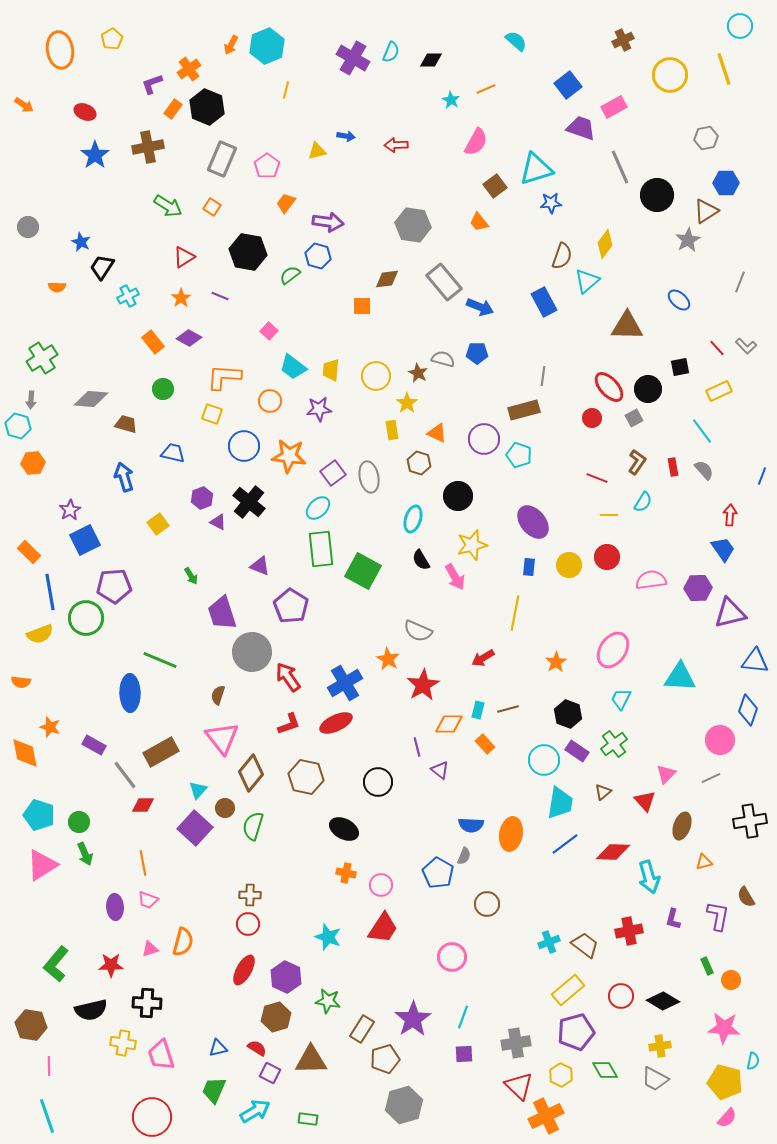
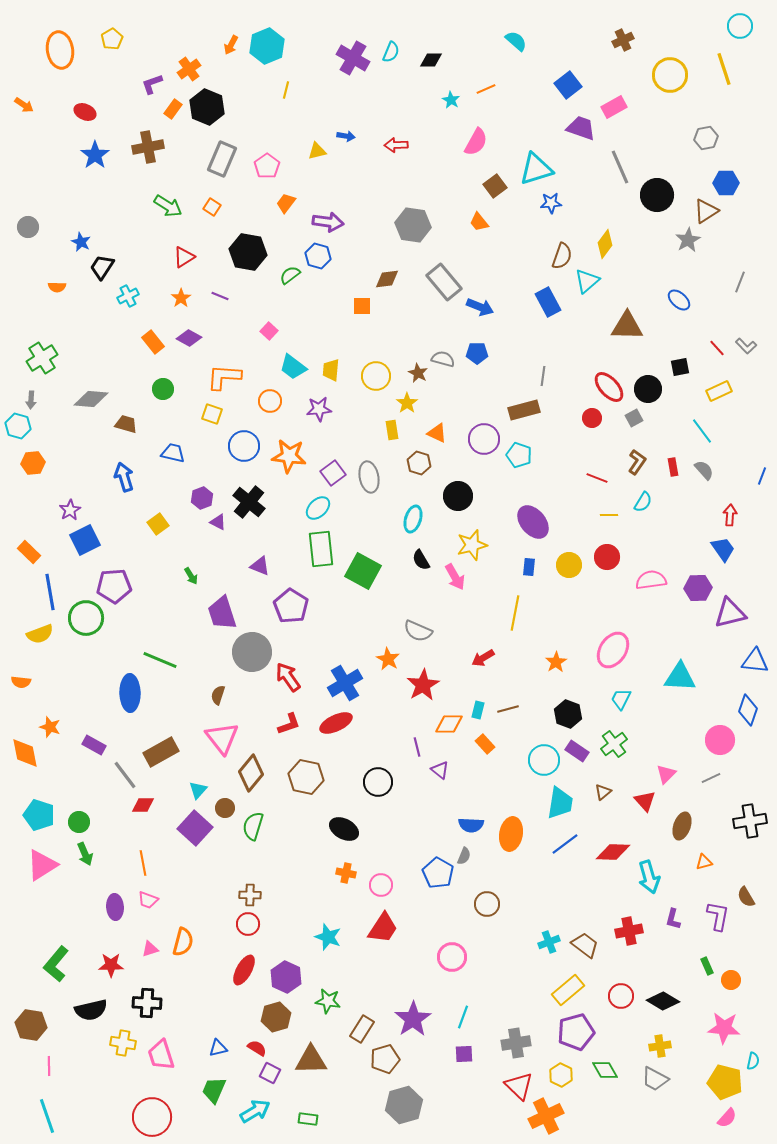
blue rectangle at (544, 302): moved 4 px right
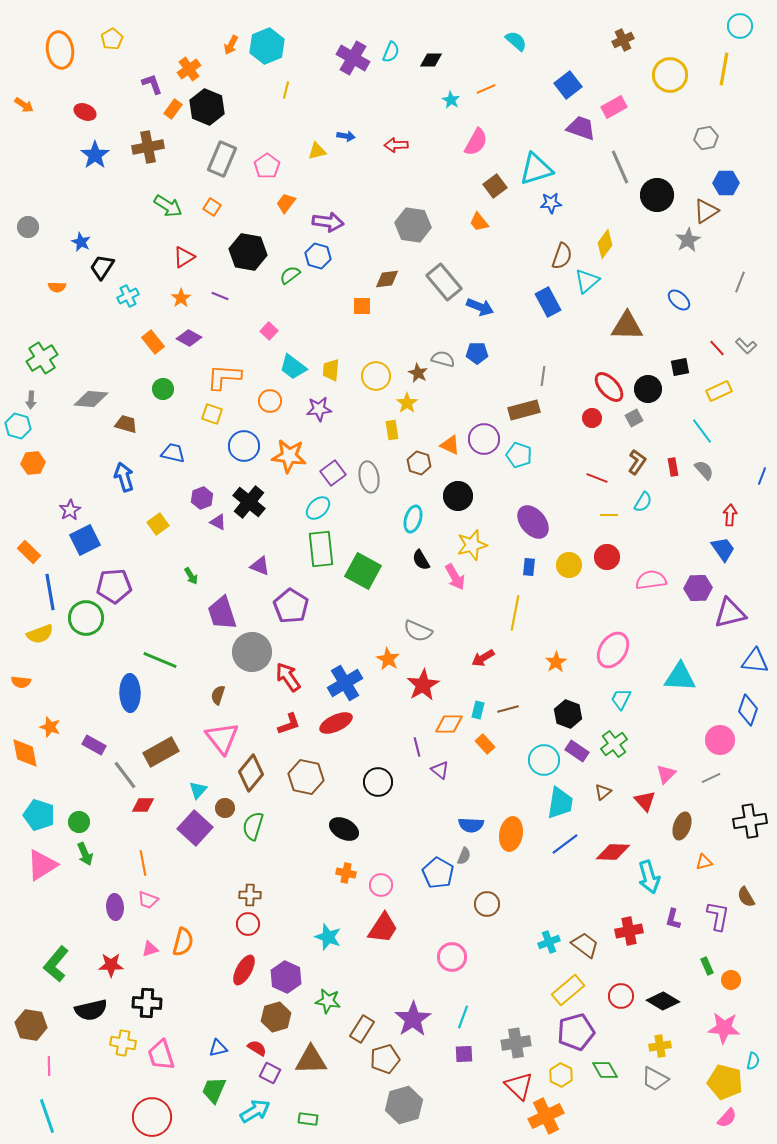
yellow line at (724, 69): rotated 28 degrees clockwise
purple L-shape at (152, 84): rotated 90 degrees clockwise
orange triangle at (437, 433): moved 13 px right, 12 px down
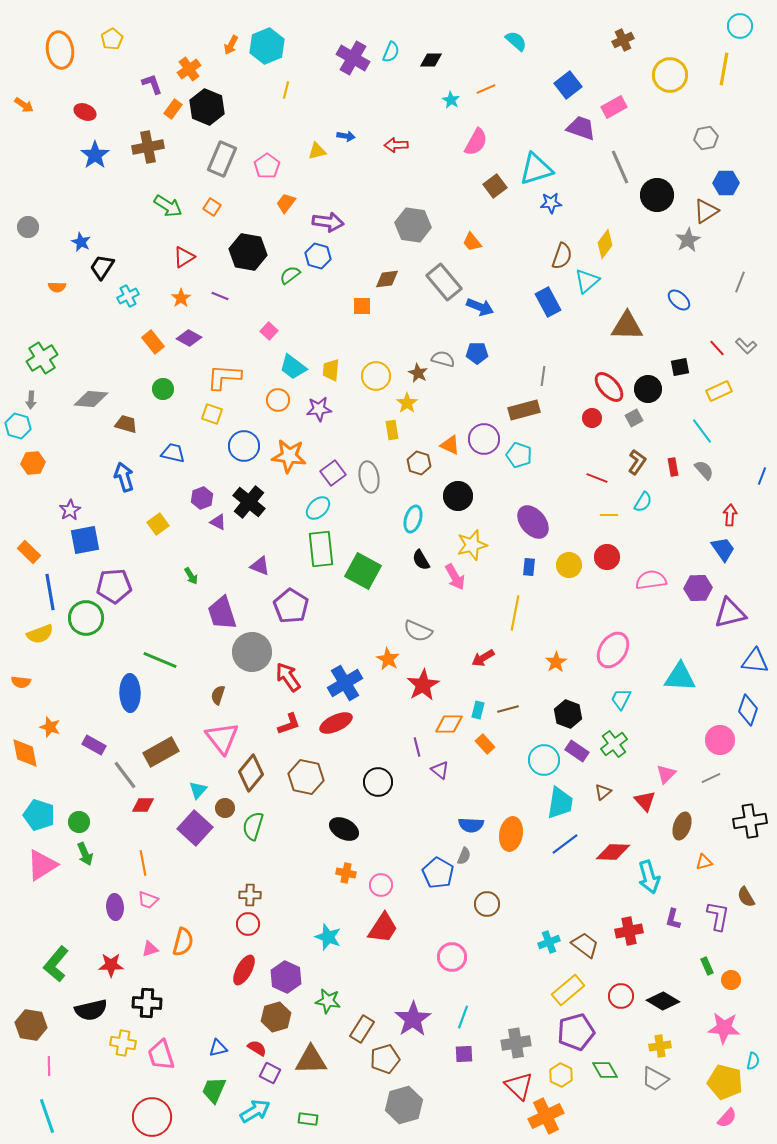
orange trapezoid at (479, 222): moved 7 px left, 20 px down
orange circle at (270, 401): moved 8 px right, 1 px up
blue square at (85, 540): rotated 16 degrees clockwise
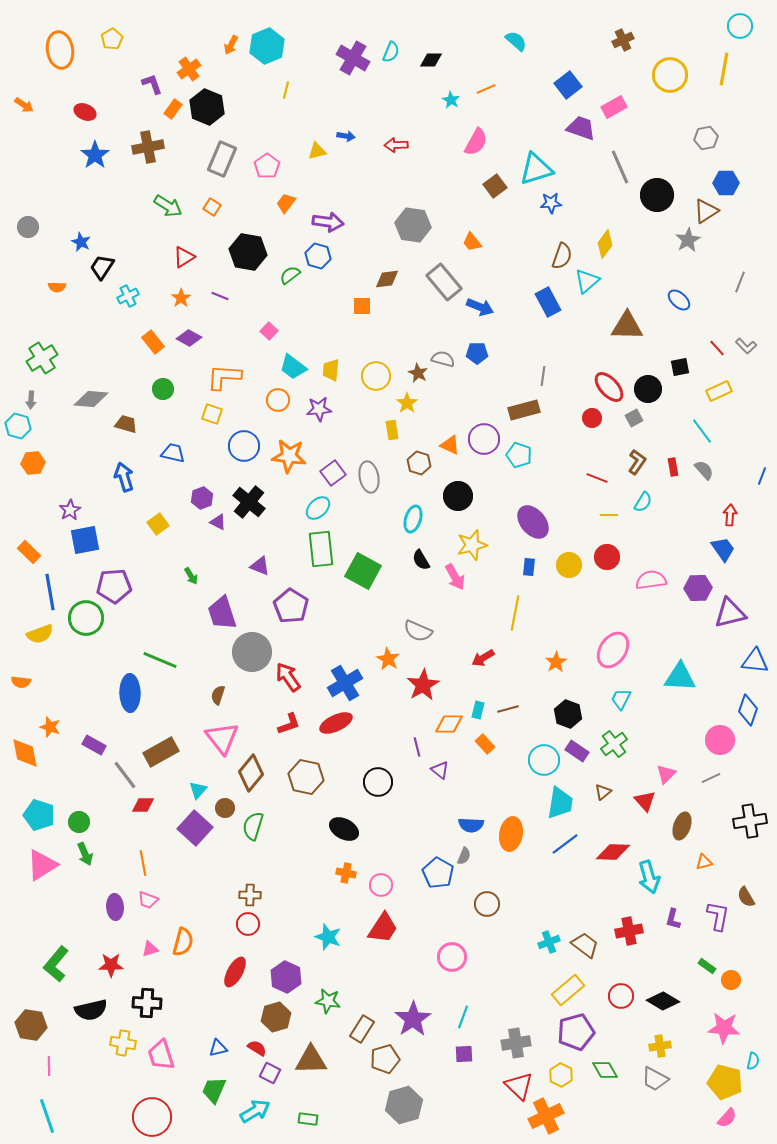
green rectangle at (707, 966): rotated 30 degrees counterclockwise
red ellipse at (244, 970): moved 9 px left, 2 px down
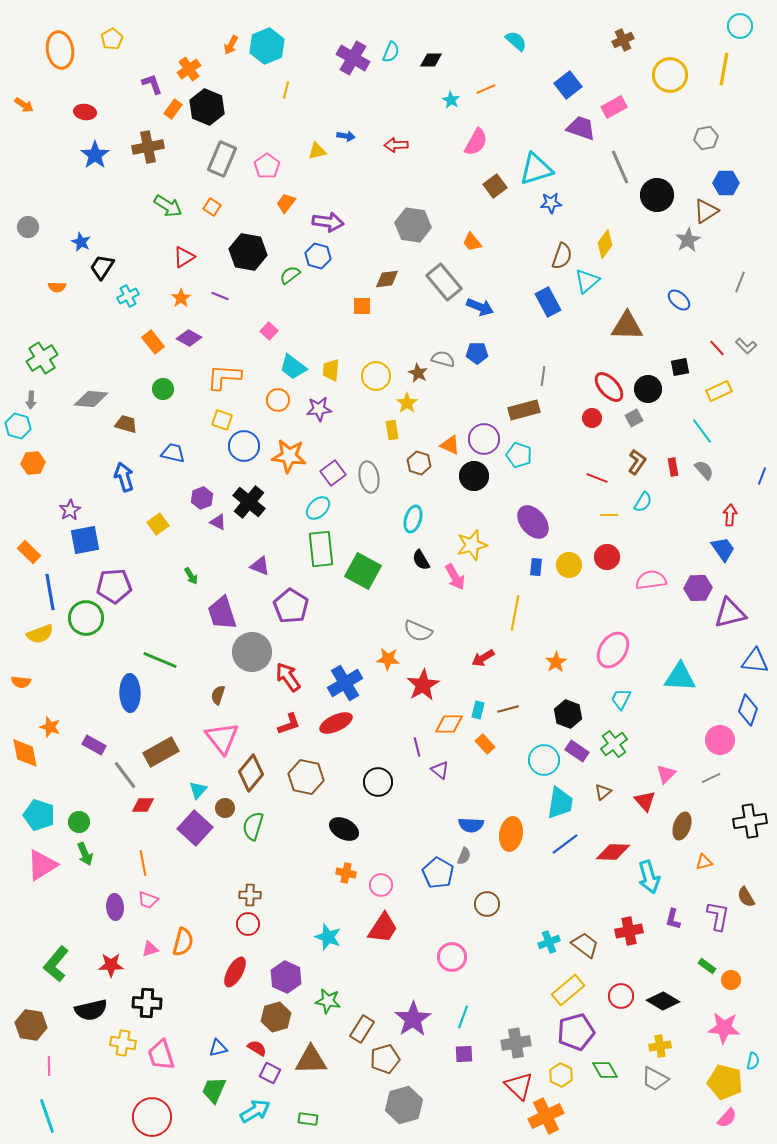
red ellipse at (85, 112): rotated 15 degrees counterclockwise
yellow square at (212, 414): moved 10 px right, 6 px down
black circle at (458, 496): moved 16 px right, 20 px up
blue rectangle at (529, 567): moved 7 px right
orange star at (388, 659): rotated 25 degrees counterclockwise
